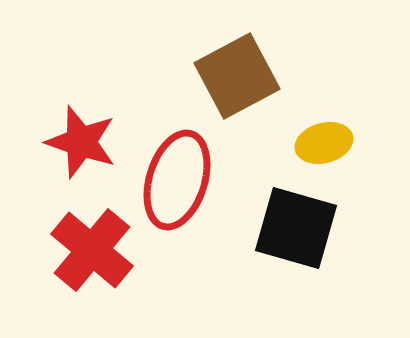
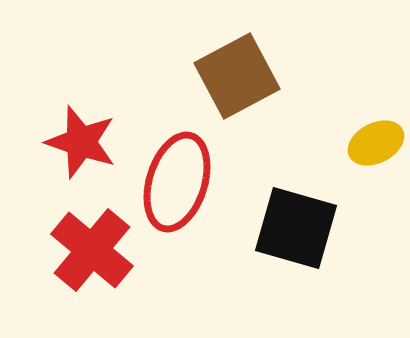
yellow ellipse: moved 52 px right; rotated 12 degrees counterclockwise
red ellipse: moved 2 px down
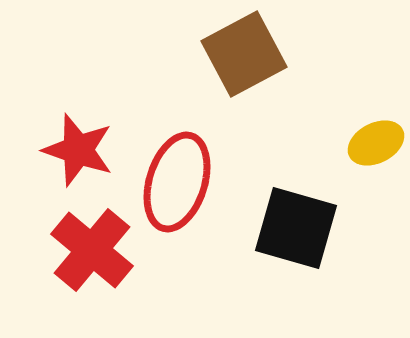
brown square: moved 7 px right, 22 px up
red star: moved 3 px left, 8 px down
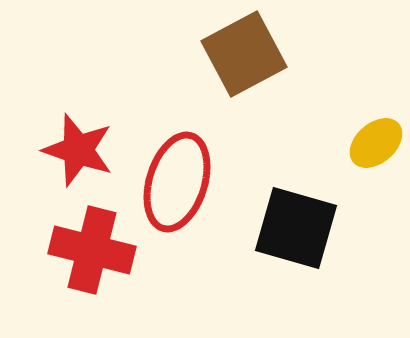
yellow ellipse: rotated 14 degrees counterclockwise
red cross: rotated 26 degrees counterclockwise
